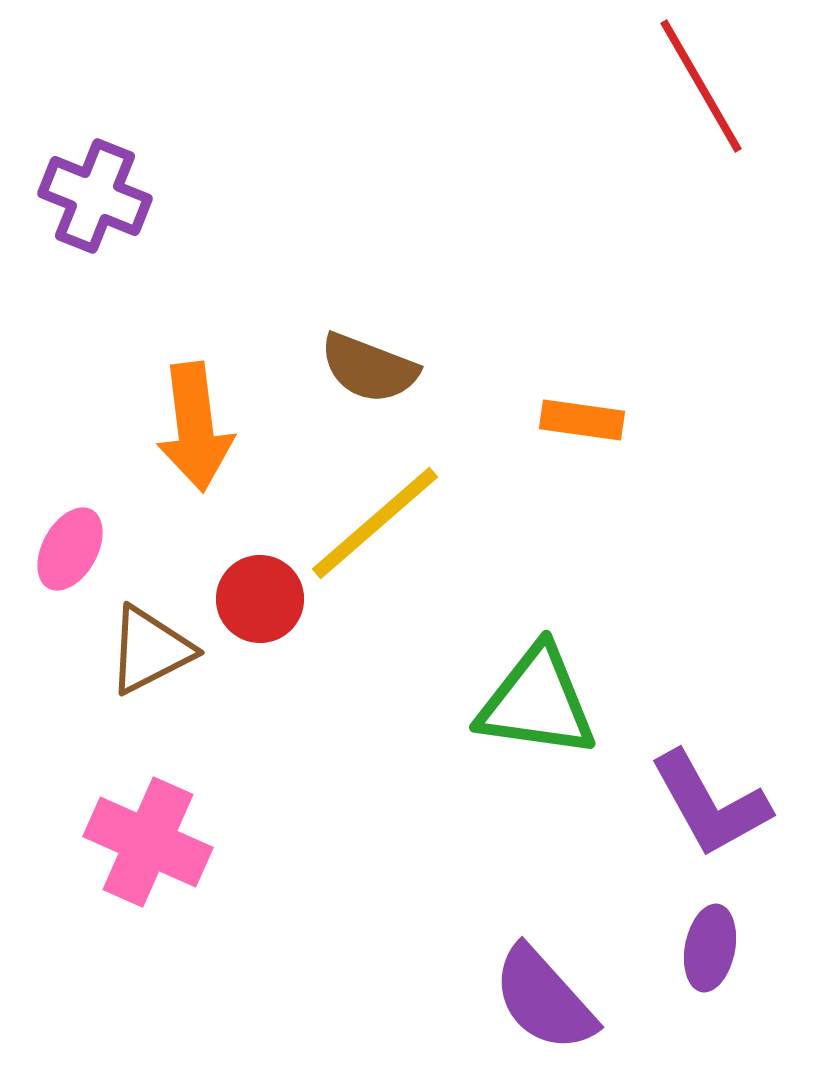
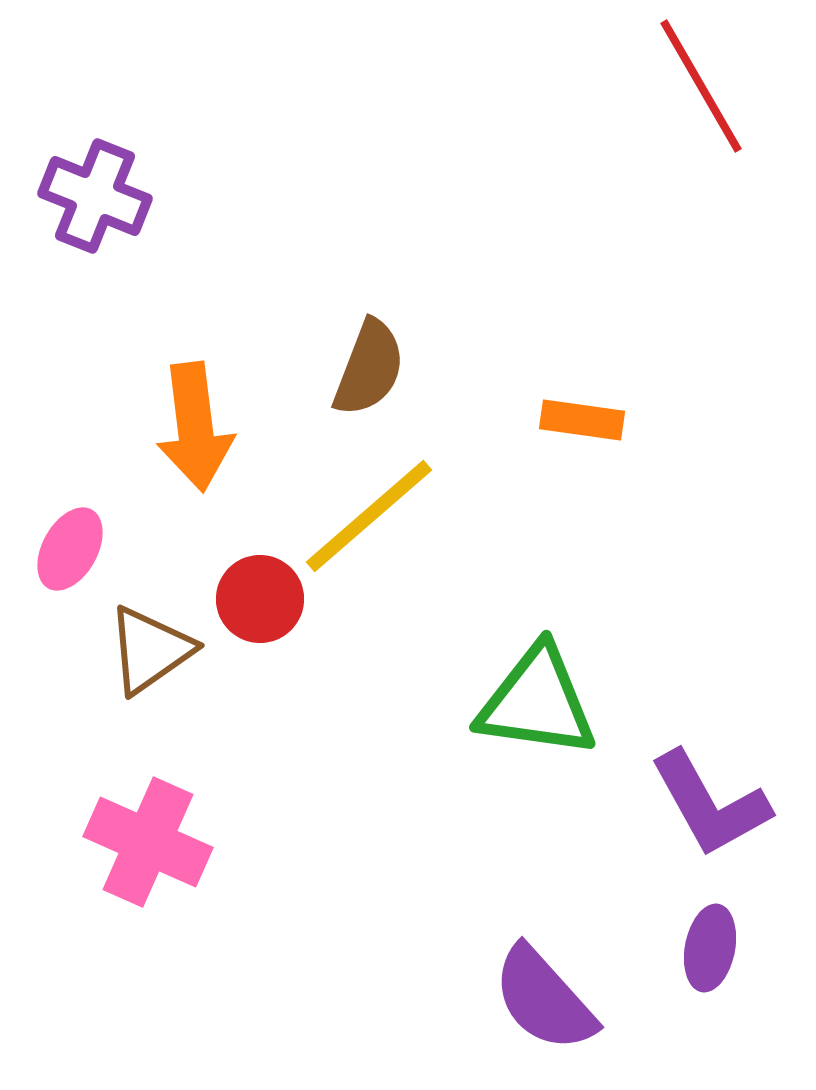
brown semicircle: rotated 90 degrees counterclockwise
yellow line: moved 6 px left, 7 px up
brown triangle: rotated 8 degrees counterclockwise
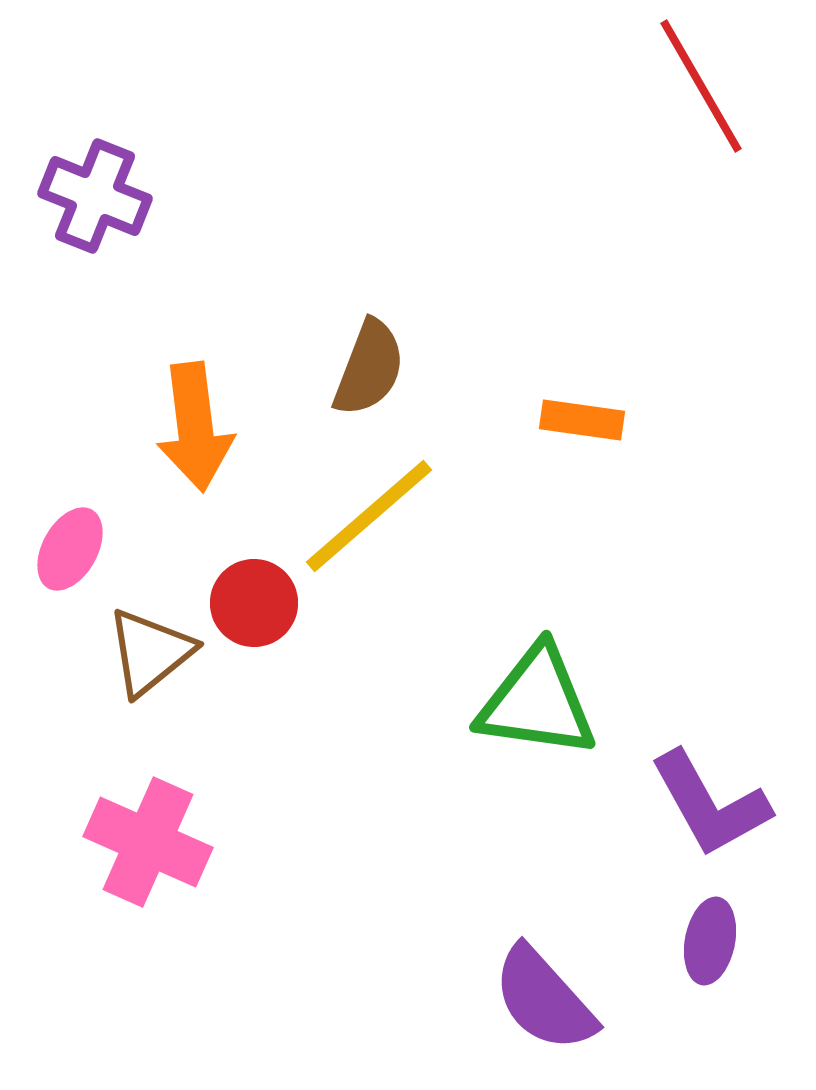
red circle: moved 6 px left, 4 px down
brown triangle: moved 2 px down; rotated 4 degrees counterclockwise
purple ellipse: moved 7 px up
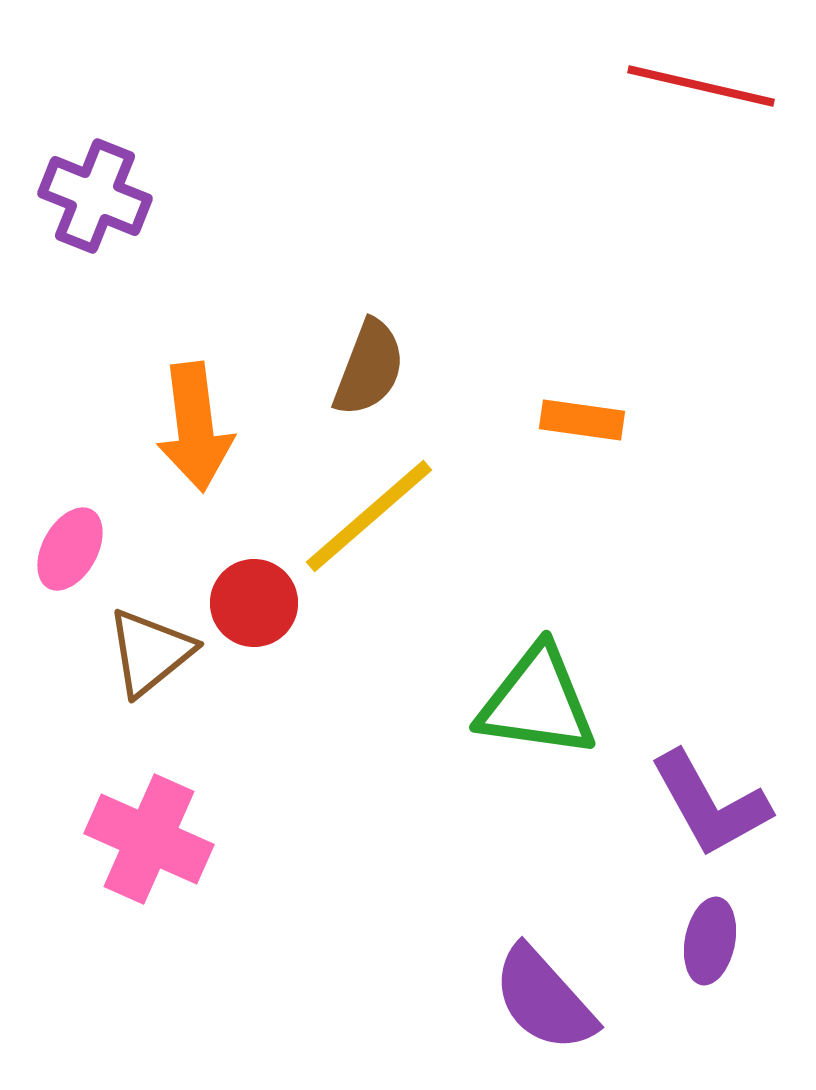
red line: rotated 47 degrees counterclockwise
pink cross: moved 1 px right, 3 px up
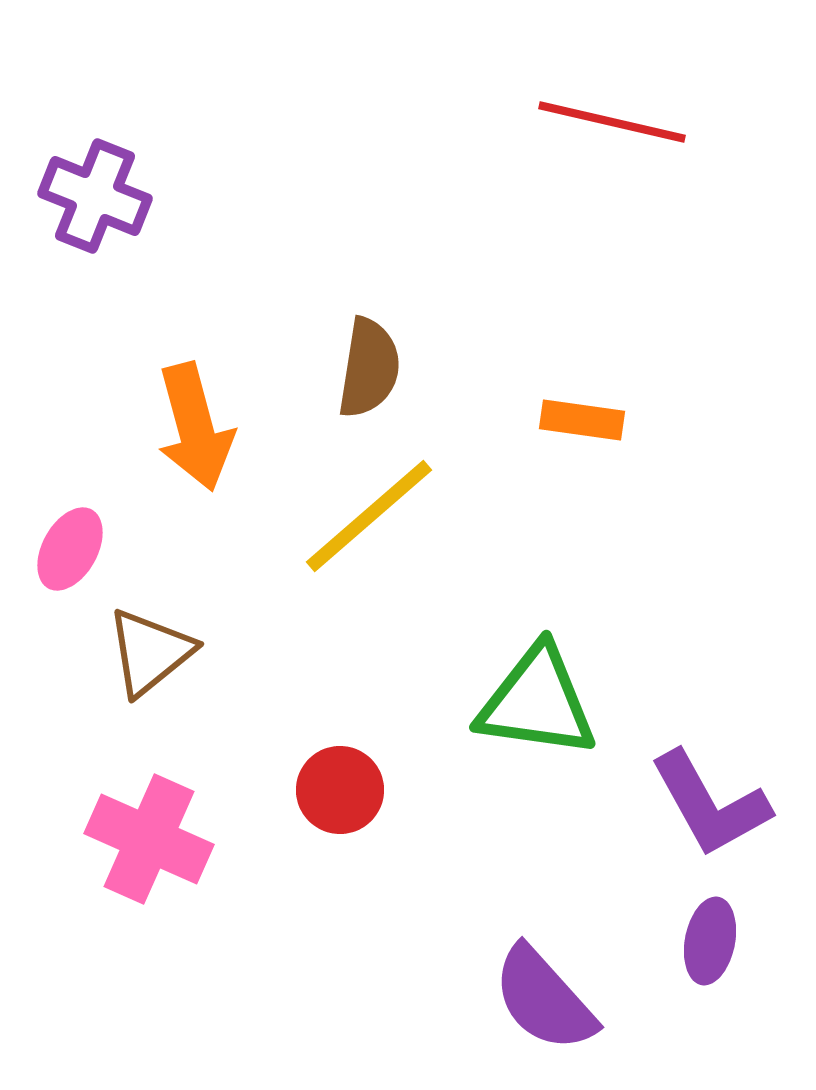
red line: moved 89 px left, 36 px down
brown semicircle: rotated 12 degrees counterclockwise
orange arrow: rotated 8 degrees counterclockwise
red circle: moved 86 px right, 187 px down
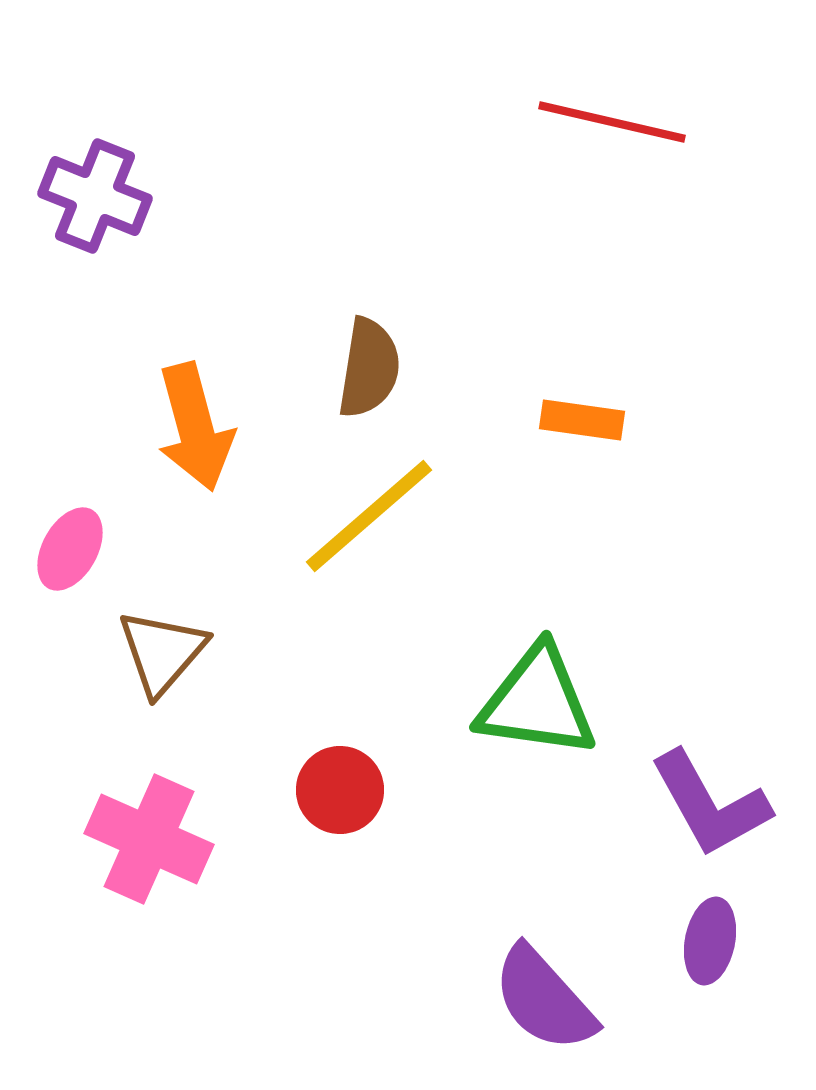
brown triangle: moved 12 px right; rotated 10 degrees counterclockwise
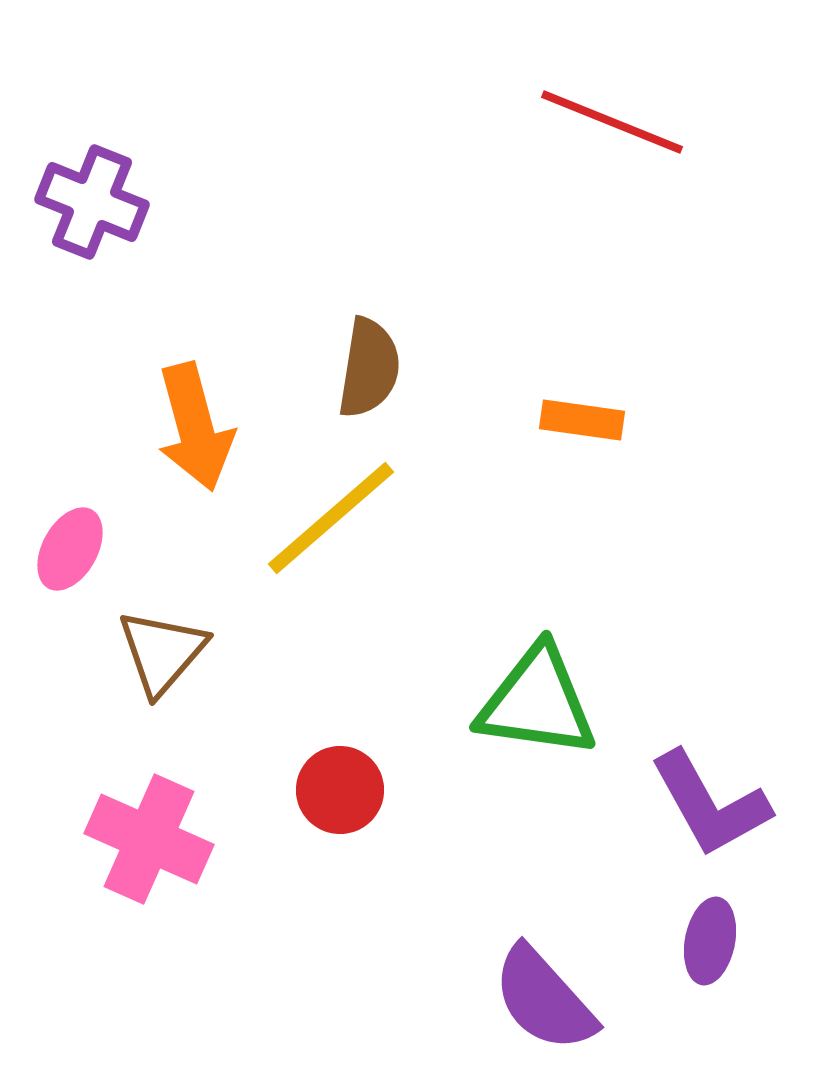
red line: rotated 9 degrees clockwise
purple cross: moved 3 px left, 6 px down
yellow line: moved 38 px left, 2 px down
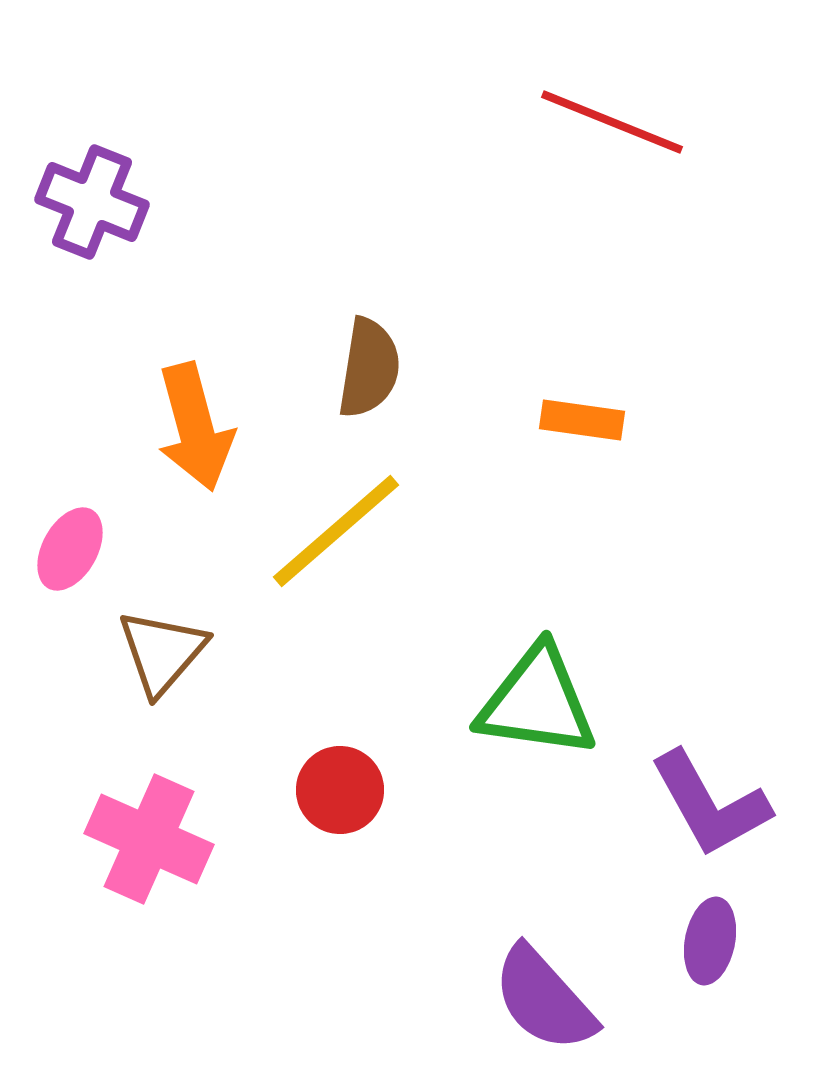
yellow line: moved 5 px right, 13 px down
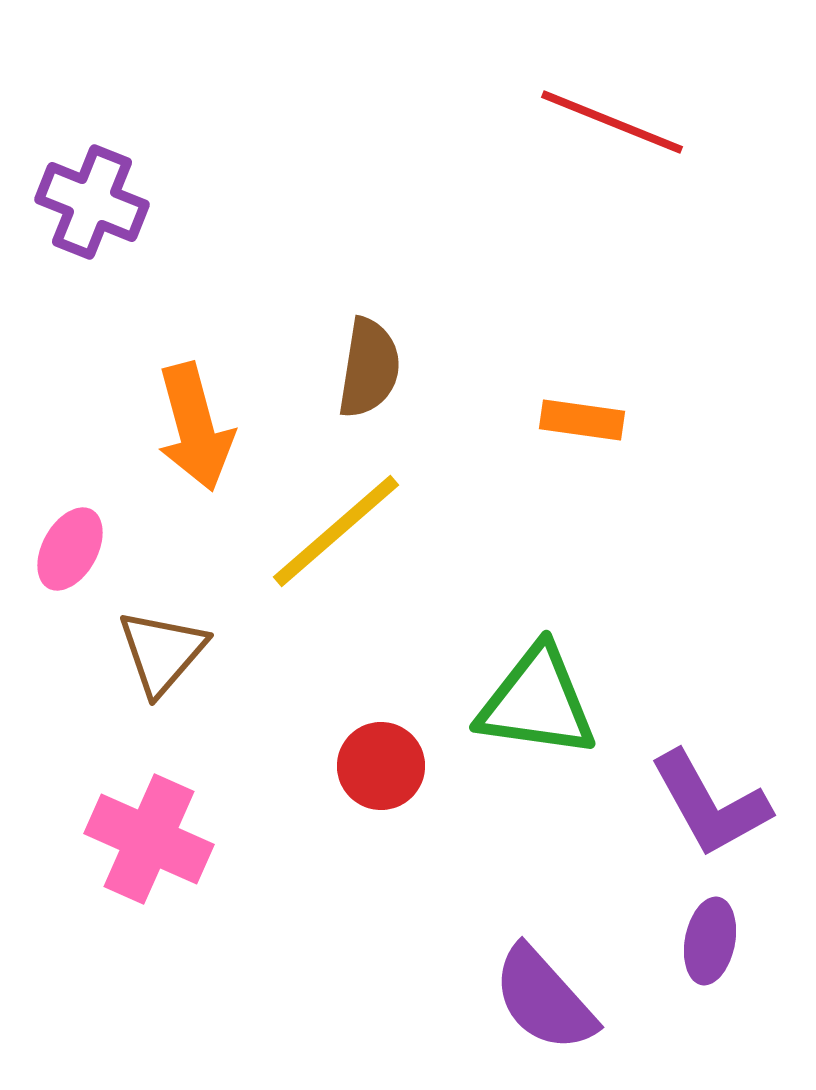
red circle: moved 41 px right, 24 px up
